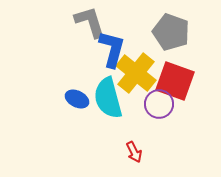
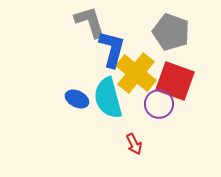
red arrow: moved 8 px up
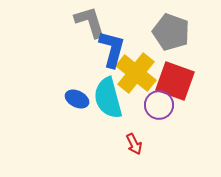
purple circle: moved 1 px down
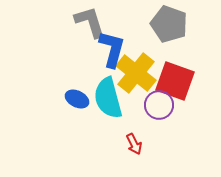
gray pentagon: moved 2 px left, 8 px up
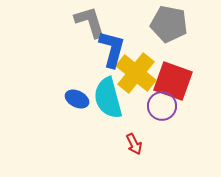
gray pentagon: rotated 9 degrees counterclockwise
red square: moved 2 px left
purple circle: moved 3 px right, 1 px down
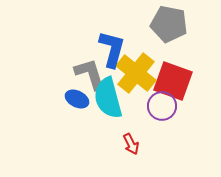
gray L-shape: moved 52 px down
red arrow: moved 3 px left
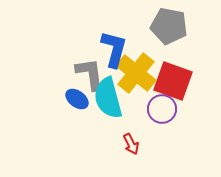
gray pentagon: moved 2 px down
blue L-shape: moved 2 px right
gray L-shape: rotated 9 degrees clockwise
blue ellipse: rotated 10 degrees clockwise
purple circle: moved 3 px down
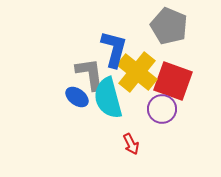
gray pentagon: rotated 12 degrees clockwise
yellow cross: moved 1 px right, 1 px up
blue ellipse: moved 2 px up
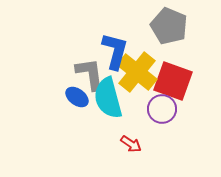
blue L-shape: moved 1 px right, 2 px down
red arrow: rotated 30 degrees counterclockwise
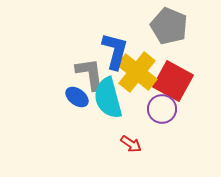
red square: rotated 9 degrees clockwise
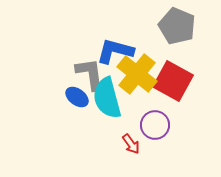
gray pentagon: moved 8 px right
blue L-shape: rotated 90 degrees counterclockwise
yellow cross: moved 2 px down
cyan semicircle: moved 1 px left
purple circle: moved 7 px left, 16 px down
red arrow: rotated 20 degrees clockwise
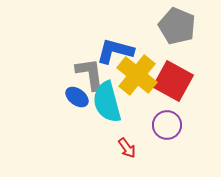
yellow cross: moved 1 px down
cyan semicircle: moved 4 px down
purple circle: moved 12 px right
red arrow: moved 4 px left, 4 px down
